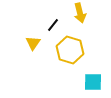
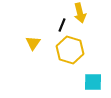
black line: moved 9 px right; rotated 16 degrees counterclockwise
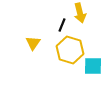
cyan square: moved 16 px up
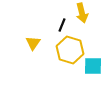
yellow arrow: moved 2 px right
